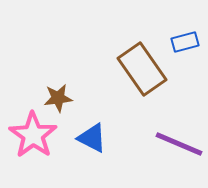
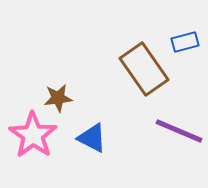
brown rectangle: moved 2 px right
purple line: moved 13 px up
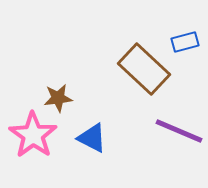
brown rectangle: rotated 12 degrees counterclockwise
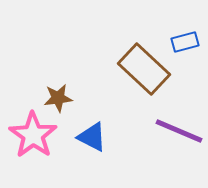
blue triangle: moved 1 px up
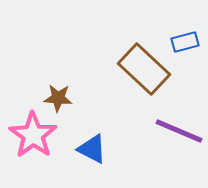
brown star: rotated 12 degrees clockwise
blue triangle: moved 12 px down
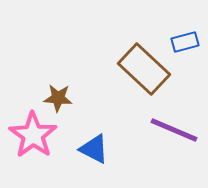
purple line: moved 5 px left, 1 px up
blue triangle: moved 2 px right
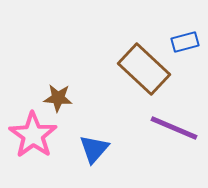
purple line: moved 2 px up
blue triangle: rotated 44 degrees clockwise
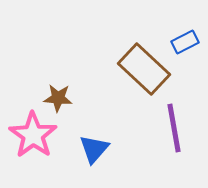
blue rectangle: rotated 12 degrees counterclockwise
purple line: rotated 57 degrees clockwise
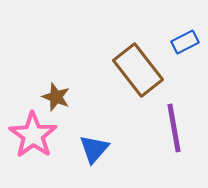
brown rectangle: moved 6 px left, 1 px down; rotated 9 degrees clockwise
brown star: moved 2 px left, 1 px up; rotated 16 degrees clockwise
